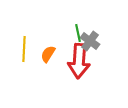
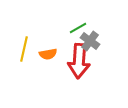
green line: moved 5 px up; rotated 72 degrees clockwise
yellow line: rotated 10 degrees clockwise
orange semicircle: rotated 132 degrees counterclockwise
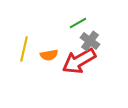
green line: moved 5 px up
orange semicircle: moved 1 px right, 1 px down
red arrow: rotated 56 degrees clockwise
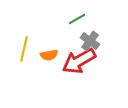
green line: moved 1 px left, 4 px up
